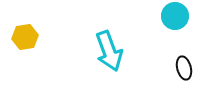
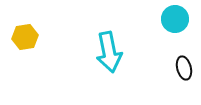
cyan circle: moved 3 px down
cyan arrow: moved 1 px down; rotated 9 degrees clockwise
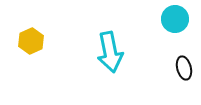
yellow hexagon: moved 6 px right, 4 px down; rotated 15 degrees counterclockwise
cyan arrow: moved 1 px right
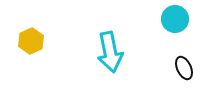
black ellipse: rotated 10 degrees counterclockwise
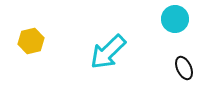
yellow hexagon: rotated 10 degrees clockwise
cyan arrow: moved 2 px left; rotated 57 degrees clockwise
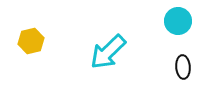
cyan circle: moved 3 px right, 2 px down
black ellipse: moved 1 px left, 1 px up; rotated 20 degrees clockwise
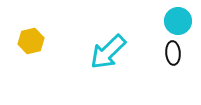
black ellipse: moved 10 px left, 14 px up
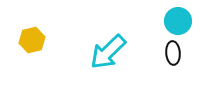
yellow hexagon: moved 1 px right, 1 px up
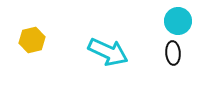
cyan arrow: rotated 111 degrees counterclockwise
